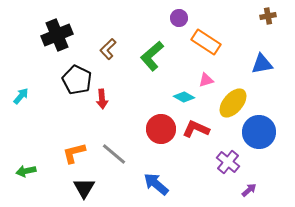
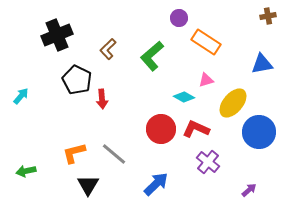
purple cross: moved 20 px left
blue arrow: rotated 96 degrees clockwise
black triangle: moved 4 px right, 3 px up
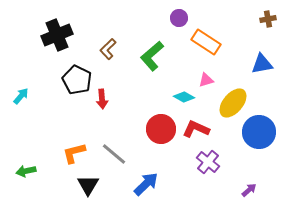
brown cross: moved 3 px down
blue arrow: moved 10 px left
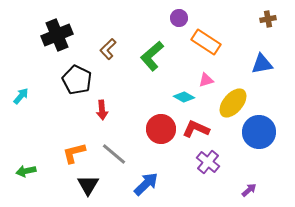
red arrow: moved 11 px down
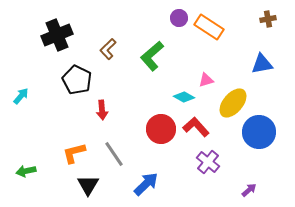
orange rectangle: moved 3 px right, 15 px up
red L-shape: moved 2 px up; rotated 24 degrees clockwise
gray line: rotated 16 degrees clockwise
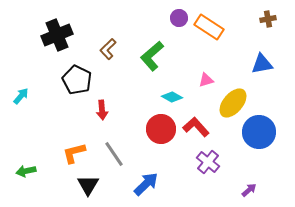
cyan diamond: moved 12 px left
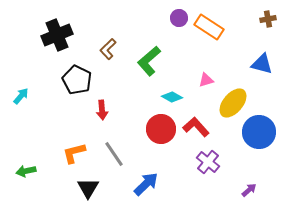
green L-shape: moved 3 px left, 5 px down
blue triangle: rotated 25 degrees clockwise
black triangle: moved 3 px down
